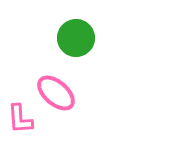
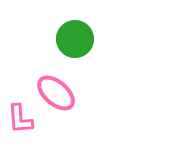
green circle: moved 1 px left, 1 px down
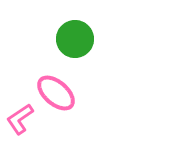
pink L-shape: rotated 60 degrees clockwise
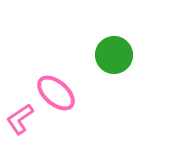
green circle: moved 39 px right, 16 px down
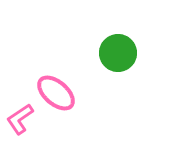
green circle: moved 4 px right, 2 px up
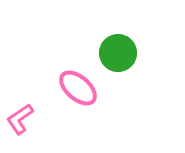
pink ellipse: moved 22 px right, 5 px up
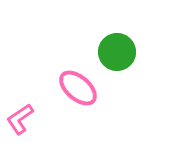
green circle: moved 1 px left, 1 px up
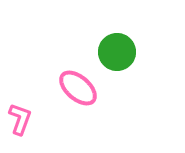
pink L-shape: rotated 144 degrees clockwise
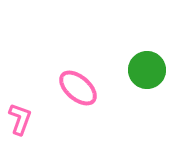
green circle: moved 30 px right, 18 px down
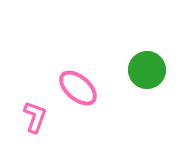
pink L-shape: moved 15 px right, 2 px up
